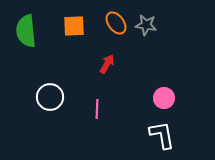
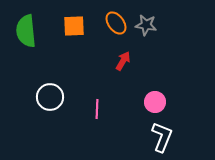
red arrow: moved 16 px right, 3 px up
pink circle: moved 9 px left, 4 px down
white L-shape: moved 2 px down; rotated 32 degrees clockwise
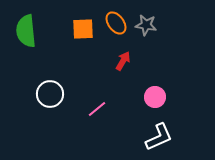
orange square: moved 9 px right, 3 px down
white circle: moved 3 px up
pink circle: moved 5 px up
pink line: rotated 48 degrees clockwise
white L-shape: moved 3 px left; rotated 44 degrees clockwise
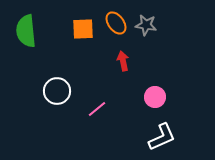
red arrow: rotated 42 degrees counterclockwise
white circle: moved 7 px right, 3 px up
white L-shape: moved 3 px right
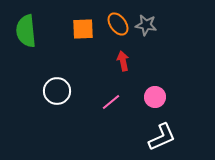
orange ellipse: moved 2 px right, 1 px down
pink line: moved 14 px right, 7 px up
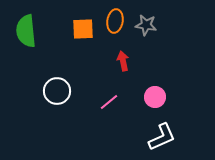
orange ellipse: moved 3 px left, 3 px up; rotated 45 degrees clockwise
pink line: moved 2 px left
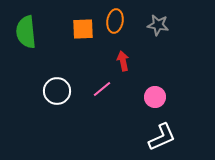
gray star: moved 12 px right
green semicircle: moved 1 px down
pink line: moved 7 px left, 13 px up
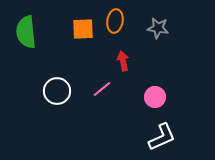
gray star: moved 3 px down
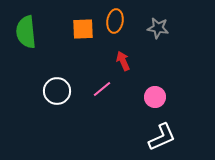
red arrow: rotated 12 degrees counterclockwise
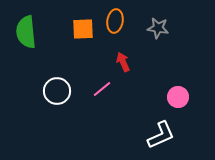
red arrow: moved 1 px down
pink circle: moved 23 px right
white L-shape: moved 1 px left, 2 px up
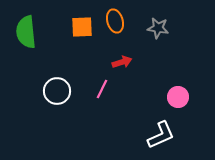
orange ellipse: rotated 25 degrees counterclockwise
orange square: moved 1 px left, 2 px up
red arrow: moved 1 px left; rotated 96 degrees clockwise
pink line: rotated 24 degrees counterclockwise
